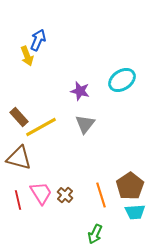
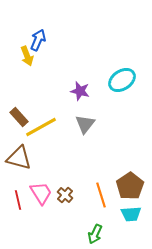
cyan trapezoid: moved 4 px left, 2 px down
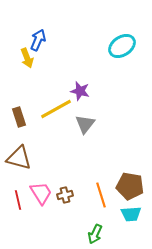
yellow arrow: moved 2 px down
cyan ellipse: moved 34 px up
brown rectangle: rotated 24 degrees clockwise
yellow line: moved 15 px right, 18 px up
brown pentagon: rotated 28 degrees counterclockwise
brown cross: rotated 35 degrees clockwise
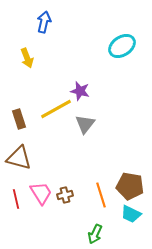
blue arrow: moved 6 px right, 18 px up; rotated 10 degrees counterclockwise
brown rectangle: moved 2 px down
red line: moved 2 px left, 1 px up
cyan trapezoid: rotated 30 degrees clockwise
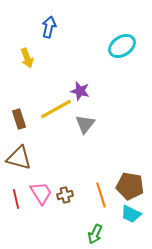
blue arrow: moved 5 px right, 5 px down
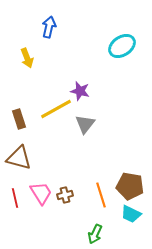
red line: moved 1 px left, 1 px up
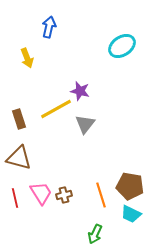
brown cross: moved 1 px left
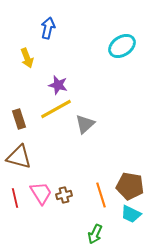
blue arrow: moved 1 px left, 1 px down
purple star: moved 22 px left, 6 px up
gray triangle: rotated 10 degrees clockwise
brown triangle: moved 1 px up
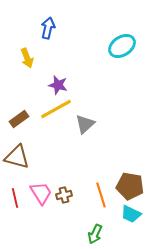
brown rectangle: rotated 72 degrees clockwise
brown triangle: moved 2 px left
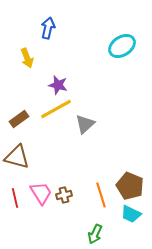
brown pentagon: rotated 12 degrees clockwise
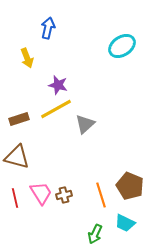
brown rectangle: rotated 18 degrees clockwise
cyan trapezoid: moved 6 px left, 9 px down
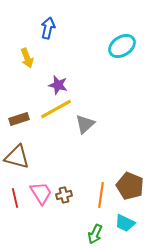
orange line: rotated 25 degrees clockwise
